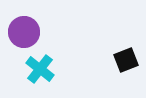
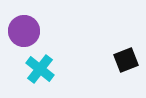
purple circle: moved 1 px up
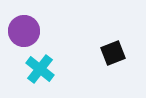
black square: moved 13 px left, 7 px up
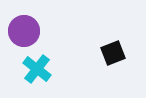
cyan cross: moved 3 px left
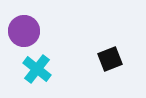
black square: moved 3 px left, 6 px down
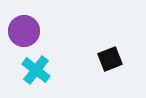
cyan cross: moved 1 px left, 1 px down
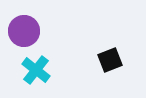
black square: moved 1 px down
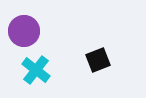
black square: moved 12 px left
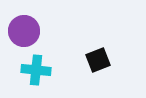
cyan cross: rotated 32 degrees counterclockwise
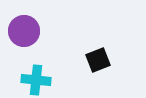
cyan cross: moved 10 px down
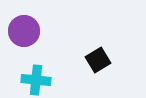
black square: rotated 10 degrees counterclockwise
